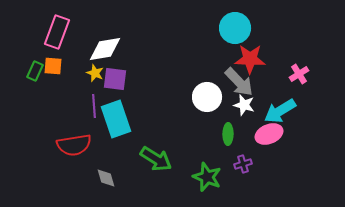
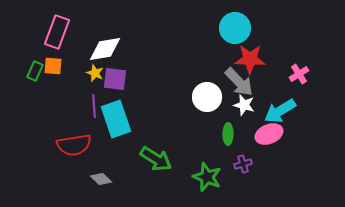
gray diamond: moved 5 px left, 1 px down; rotated 30 degrees counterclockwise
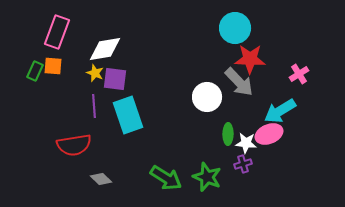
white star: moved 2 px right, 38 px down; rotated 10 degrees counterclockwise
cyan rectangle: moved 12 px right, 4 px up
green arrow: moved 10 px right, 19 px down
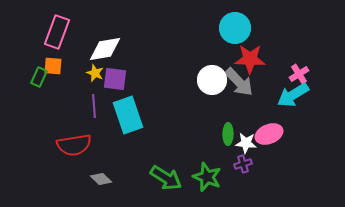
green rectangle: moved 4 px right, 6 px down
white circle: moved 5 px right, 17 px up
cyan arrow: moved 13 px right, 16 px up
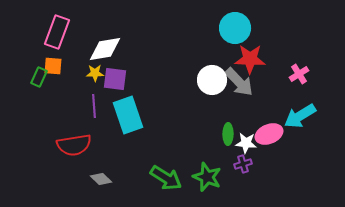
yellow star: rotated 24 degrees counterclockwise
cyan arrow: moved 7 px right, 21 px down
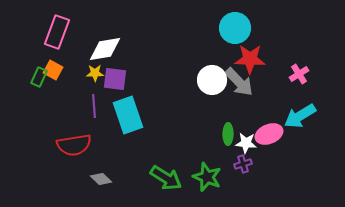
orange square: moved 4 px down; rotated 24 degrees clockwise
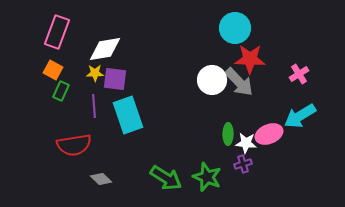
green rectangle: moved 22 px right, 14 px down
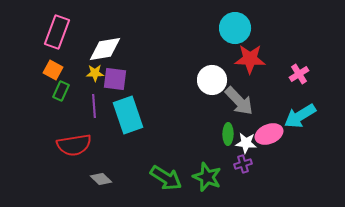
gray arrow: moved 19 px down
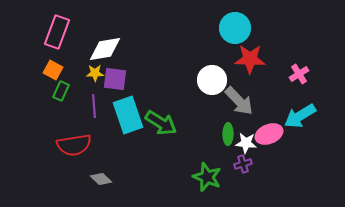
green arrow: moved 5 px left, 55 px up
